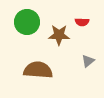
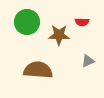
gray triangle: rotated 16 degrees clockwise
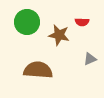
brown star: rotated 10 degrees clockwise
gray triangle: moved 2 px right, 2 px up
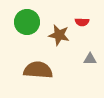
gray triangle: rotated 24 degrees clockwise
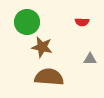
brown star: moved 17 px left, 12 px down
brown semicircle: moved 11 px right, 7 px down
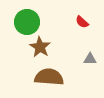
red semicircle: rotated 40 degrees clockwise
brown star: moved 2 px left; rotated 20 degrees clockwise
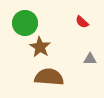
green circle: moved 2 px left, 1 px down
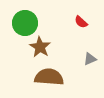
red semicircle: moved 1 px left
gray triangle: rotated 24 degrees counterclockwise
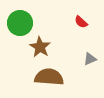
green circle: moved 5 px left
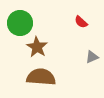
brown star: moved 3 px left
gray triangle: moved 2 px right, 2 px up
brown semicircle: moved 8 px left
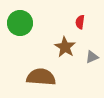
red semicircle: moved 1 px left; rotated 56 degrees clockwise
brown star: moved 28 px right
